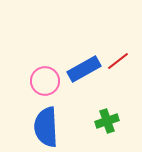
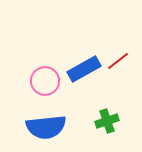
blue semicircle: rotated 93 degrees counterclockwise
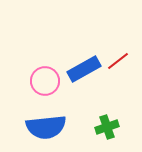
green cross: moved 6 px down
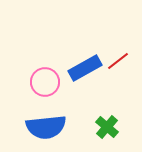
blue rectangle: moved 1 px right, 1 px up
pink circle: moved 1 px down
green cross: rotated 30 degrees counterclockwise
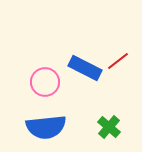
blue rectangle: rotated 56 degrees clockwise
green cross: moved 2 px right
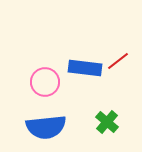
blue rectangle: rotated 20 degrees counterclockwise
green cross: moved 2 px left, 5 px up
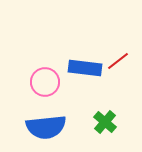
green cross: moved 2 px left
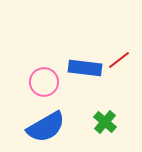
red line: moved 1 px right, 1 px up
pink circle: moved 1 px left
blue semicircle: rotated 24 degrees counterclockwise
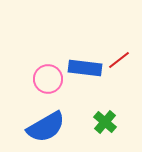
pink circle: moved 4 px right, 3 px up
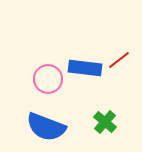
blue semicircle: rotated 51 degrees clockwise
